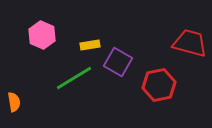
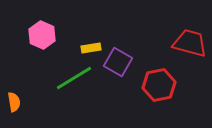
yellow rectangle: moved 1 px right, 3 px down
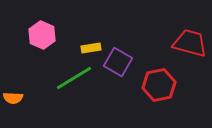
orange semicircle: moved 1 px left, 4 px up; rotated 102 degrees clockwise
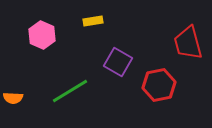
red trapezoid: moved 2 px left; rotated 120 degrees counterclockwise
yellow rectangle: moved 2 px right, 27 px up
green line: moved 4 px left, 13 px down
